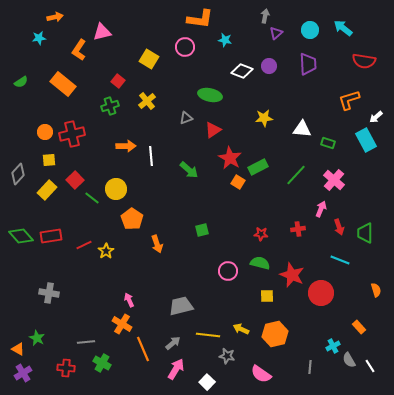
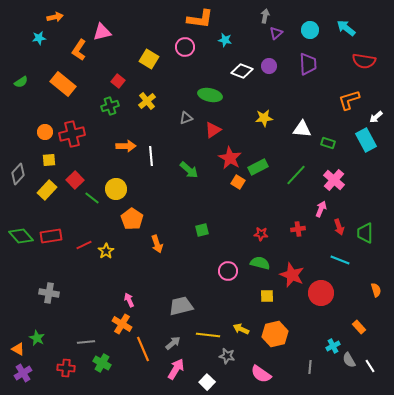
cyan arrow at (343, 28): moved 3 px right
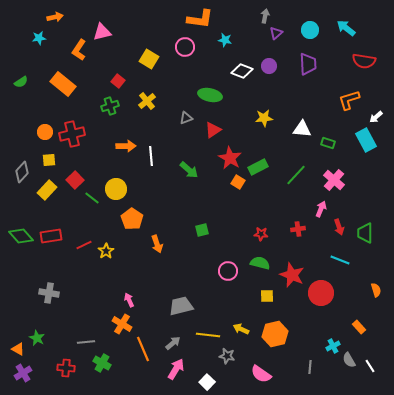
gray diamond at (18, 174): moved 4 px right, 2 px up
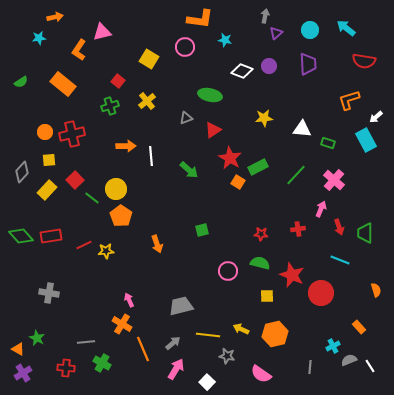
orange pentagon at (132, 219): moved 11 px left, 3 px up
yellow star at (106, 251): rotated 28 degrees clockwise
gray semicircle at (349, 360): rotated 98 degrees clockwise
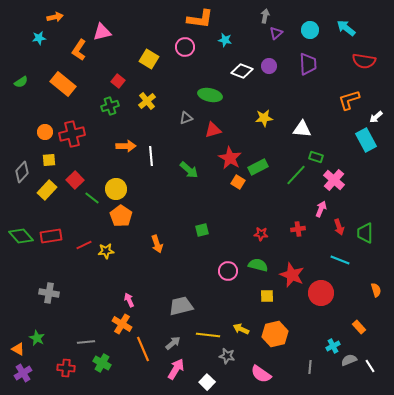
red triangle at (213, 130): rotated 18 degrees clockwise
green rectangle at (328, 143): moved 12 px left, 14 px down
green semicircle at (260, 263): moved 2 px left, 2 px down
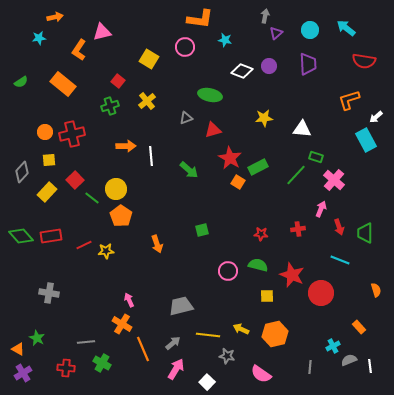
yellow rectangle at (47, 190): moved 2 px down
white line at (370, 366): rotated 24 degrees clockwise
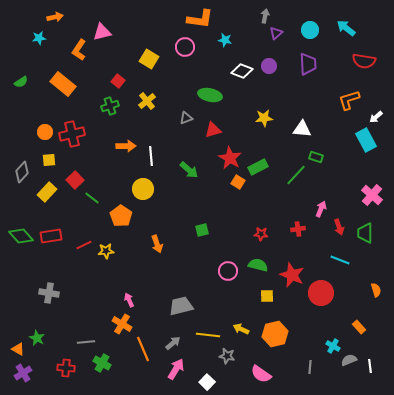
pink cross at (334, 180): moved 38 px right, 15 px down
yellow circle at (116, 189): moved 27 px right
cyan cross at (333, 346): rotated 32 degrees counterclockwise
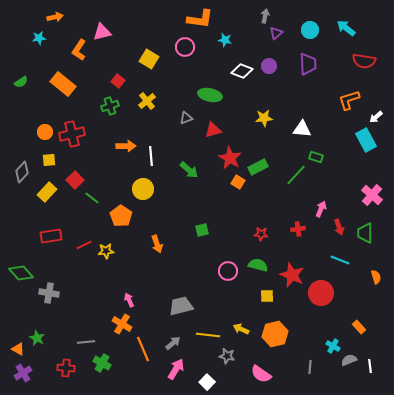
green diamond at (21, 236): moved 37 px down
orange semicircle at (376, 290): moved 13 px up
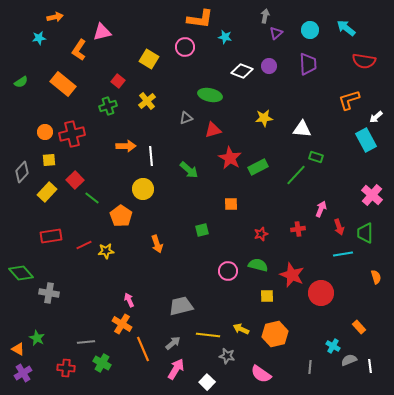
cyan star at (225, 40): moved 3 px up
green cross at (110, 106): moved 2 px left
orange square at (238, 182): moved 7 px left, 22 px down; rotated 32 degrees counterclockwise
red star at (261, 234): rotated 24 degrees counterclockwise
cyan line at (340, 260): moved 3 px right, 6 px up; rotated 30 degrees counterclockwise
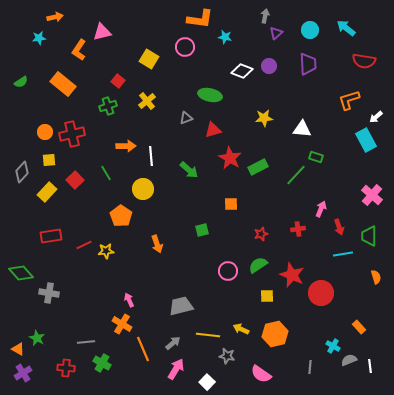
green line at (92, 198): moved 14 px right, 25 px up; rotated 21 degrees clockwise
green trapezoid at (365, 233): moved 4 px right, 3 px down
green semicircle at (258, 265): rotated 48 degrees counterclockwise
